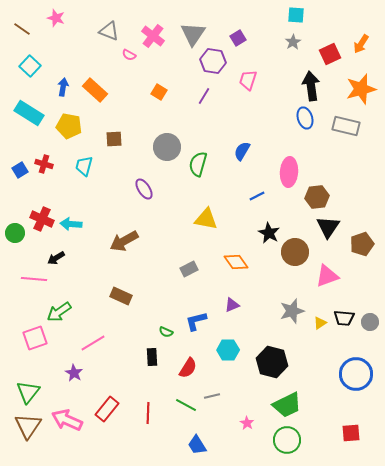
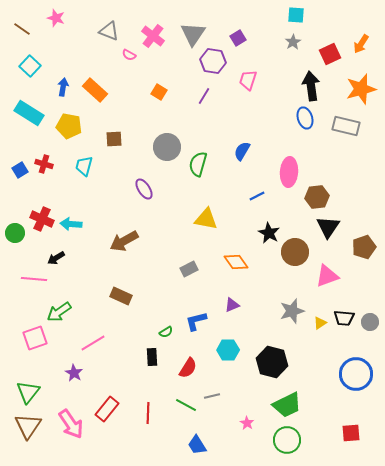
brown pentagon at (362, 244): moved 2 px right, 3 px down
green semicircle at (166, 332): rotated 56 degrees counterclockwise
pink arrow at (67, 420): moved 4 px right, 4 px down; rotated 148 degrees counterclockwise
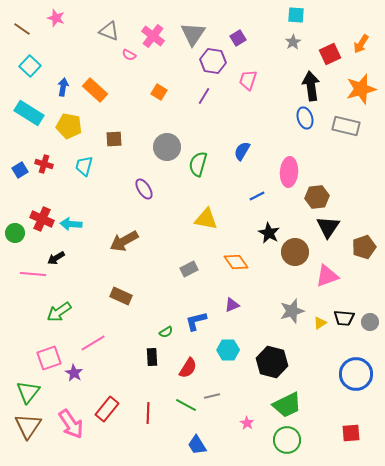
pink line at (34, 279): moved 1 px left, 5 px up
pink square at (35, 338): moved 14 px right, 20 px down
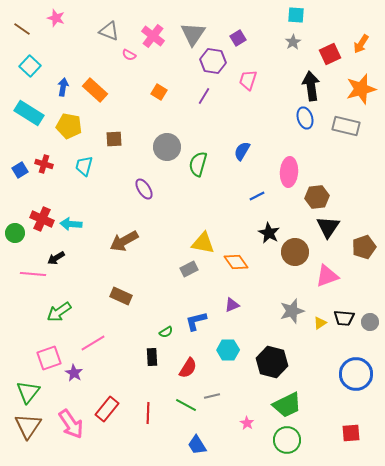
yellow triangle at (206, 219): moved 3 px left, 24 px down
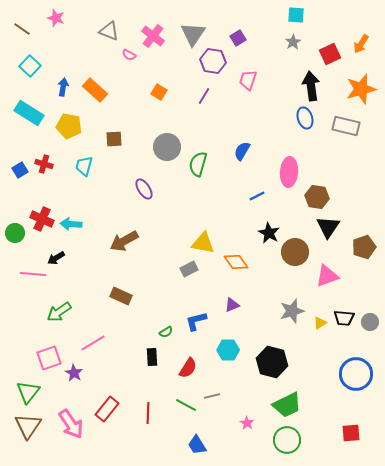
brown hexagon at (317, 197): rotated 15 degrees clockwise
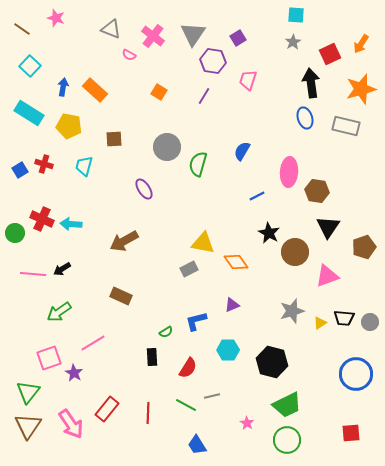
gray triangle at (109, 31): moved 2 px right, 2 px up
black arrow at (311, 86): moved 3 px up
brown hexagon at (317, 197): moved 6 px up
black arrow at (56, 258): moved 6 px right, 11 px down
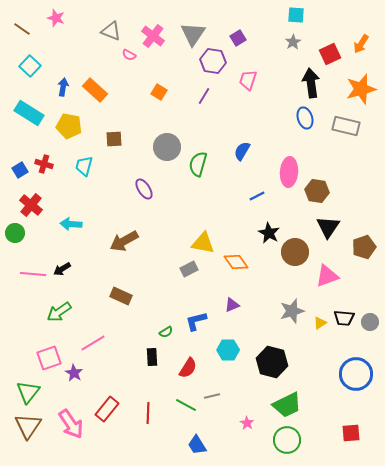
gray triangle at (111, 29): moved 2 px down
red cross at (42, 219): moved 11 px left, 14 px up; rotated 15 degrees clockwise
